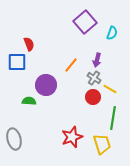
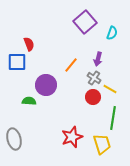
purple arrow: moved 1 px right, 1 px up
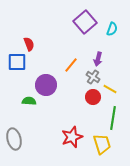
cyan semicircle: moved 4 px up
gray cross: moved 1 px left, 1 px up
